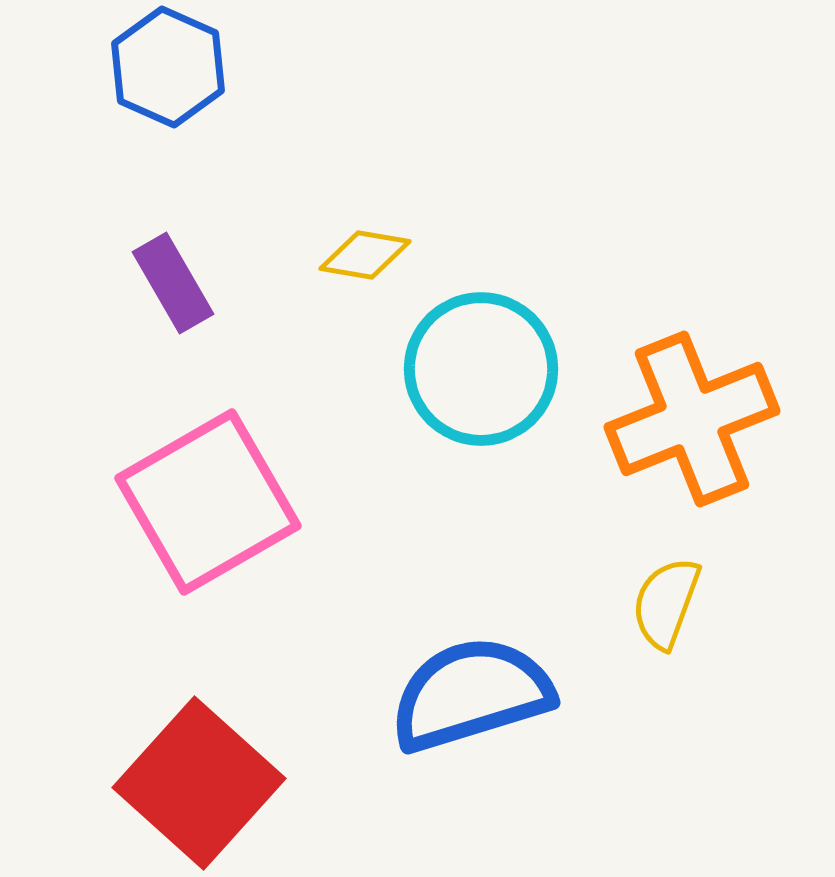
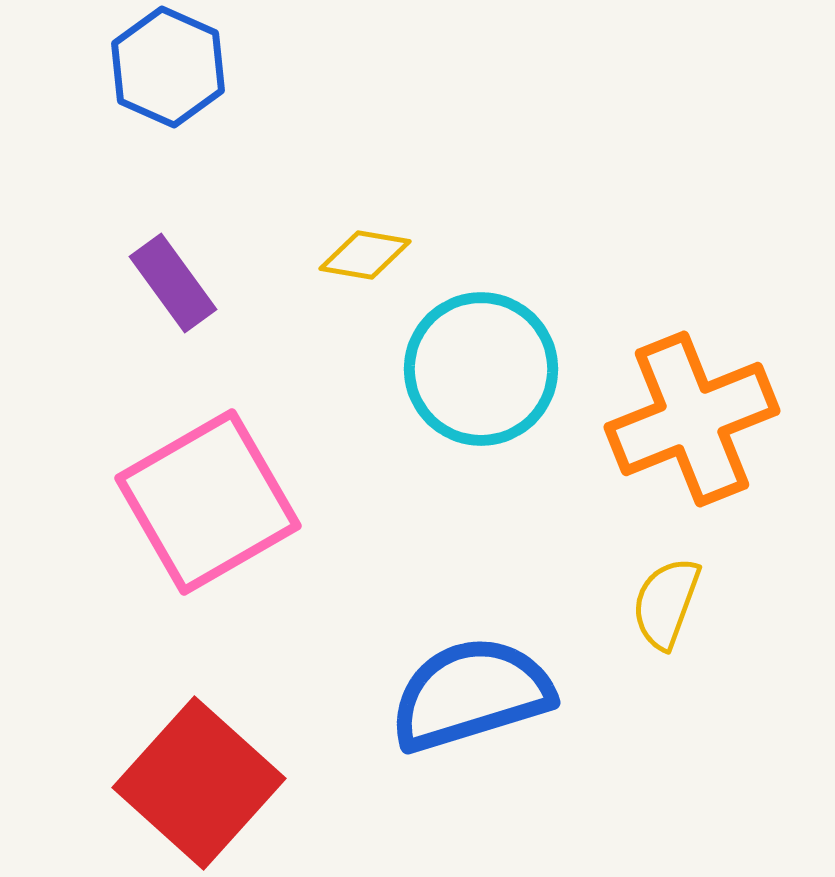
purple rectangle: rotated 6 degrees counterclockwise
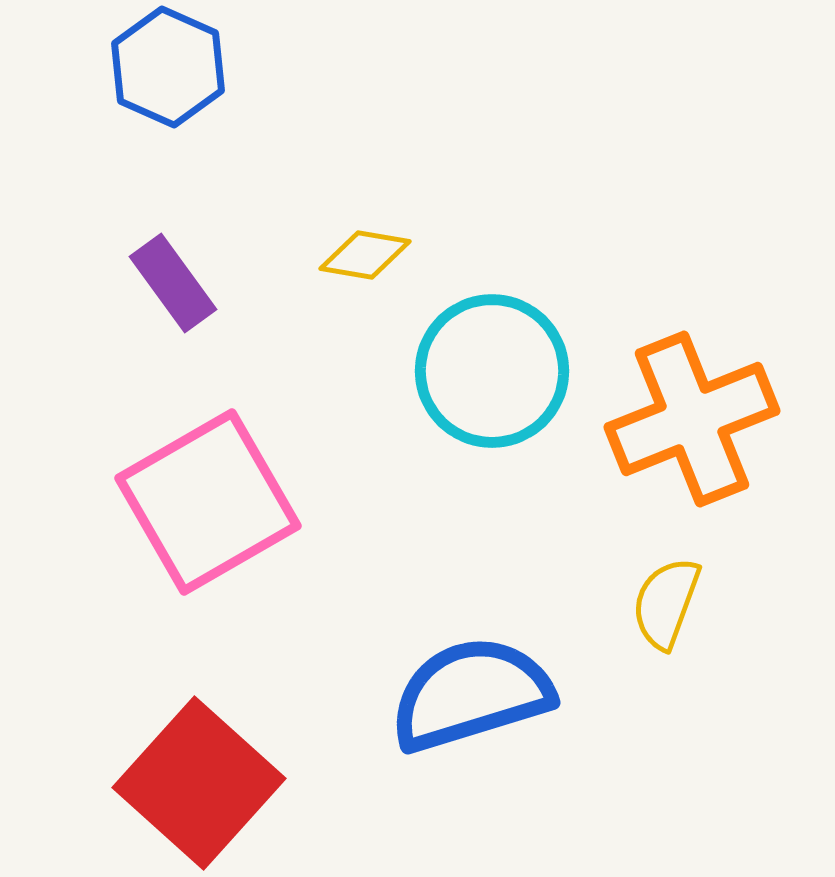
cyan circle: moved 11 px right, 2 px down
